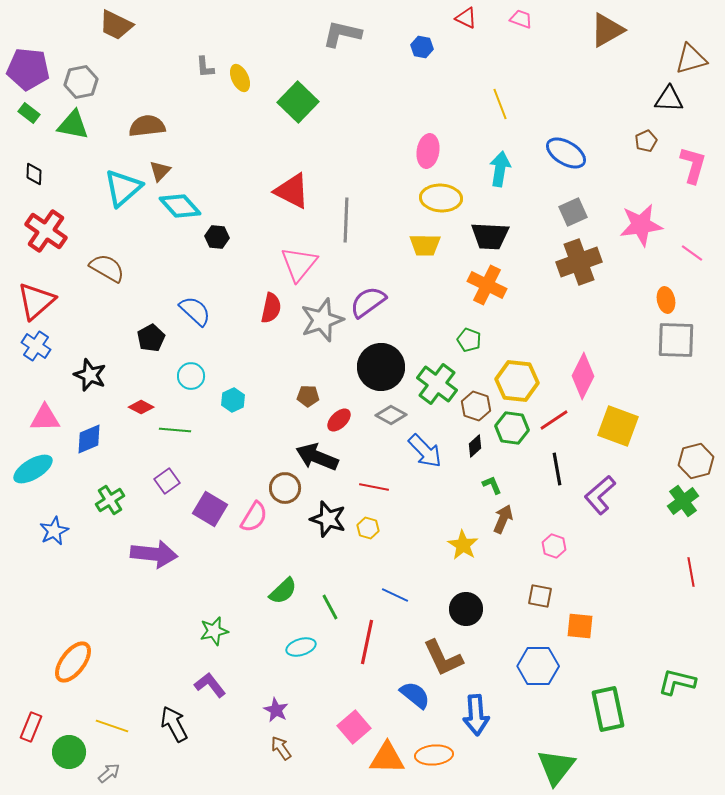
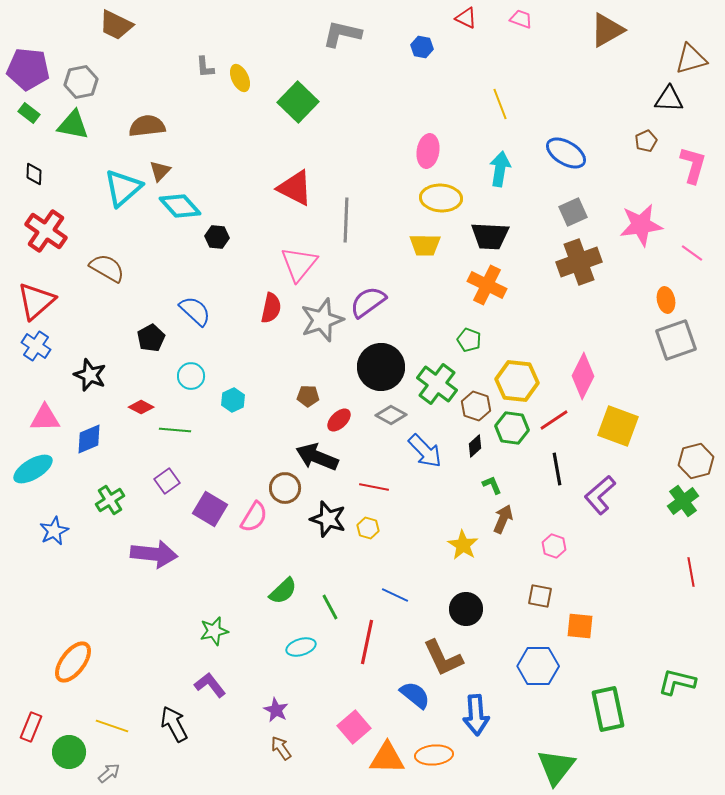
red triangle at (292, 191): moved 3 px right, 3 px up
gray square at (676, 340): rotated 21 degrees counterclockwise
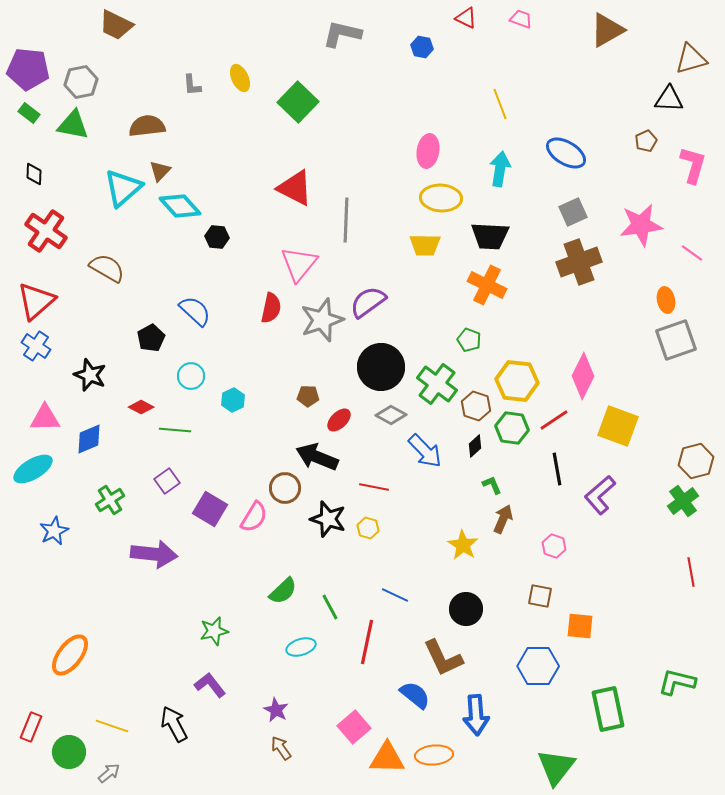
gray L-shape at (205, 67): moved 13 px left, 18 px down
orange ellipse at (73, 662): moved 3 px left, 7 px up
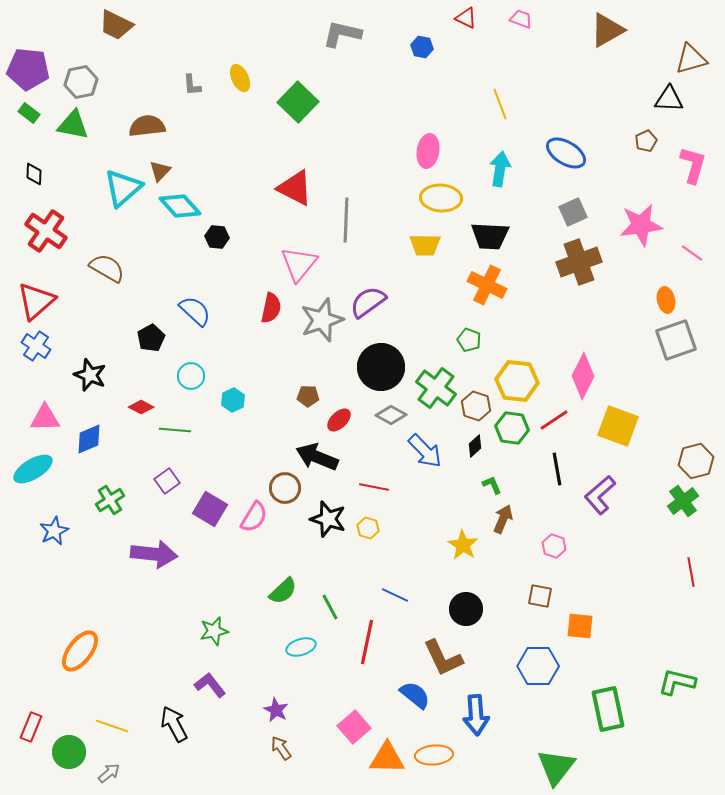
green cross at (437, 384): moved 1 px left, 4 px down
orange ellipse at (70, 655): moved 10 px right, 4 px up
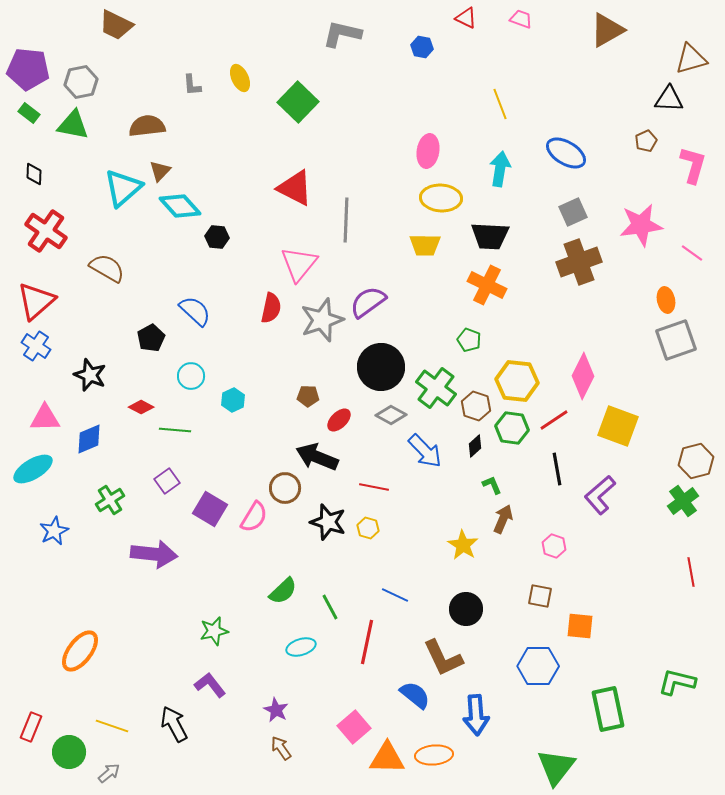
black star at (328, 519): moved 3 px down
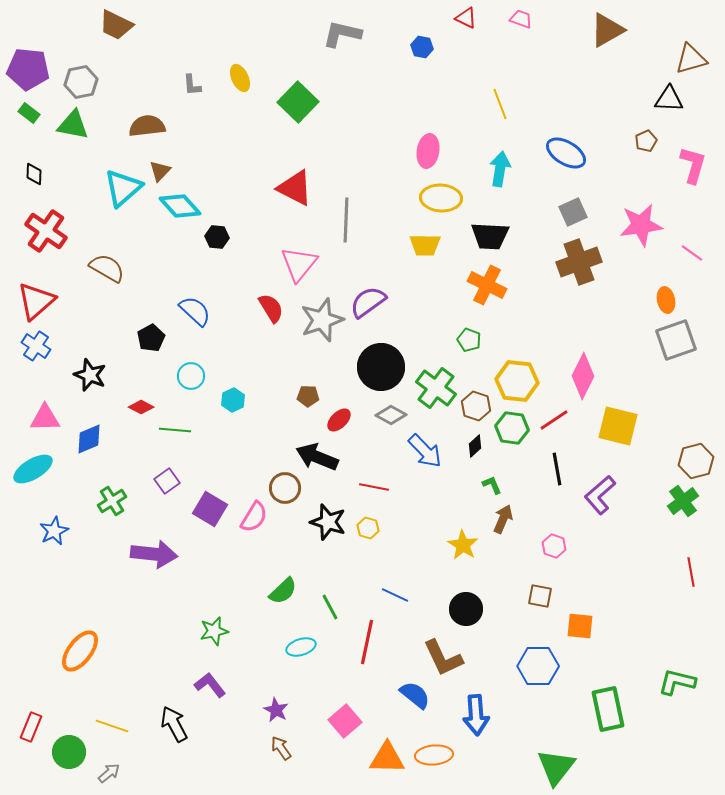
red semicircle at (271, 308): rotated 44 degrees counterclockwise
yellow square at (618, 426): rotated 6 degrees counterclockwise
green cross at (110, 500): moved 2 px right, 1 px down
pink square at (354, 727): moved 9 px left, 6 px up
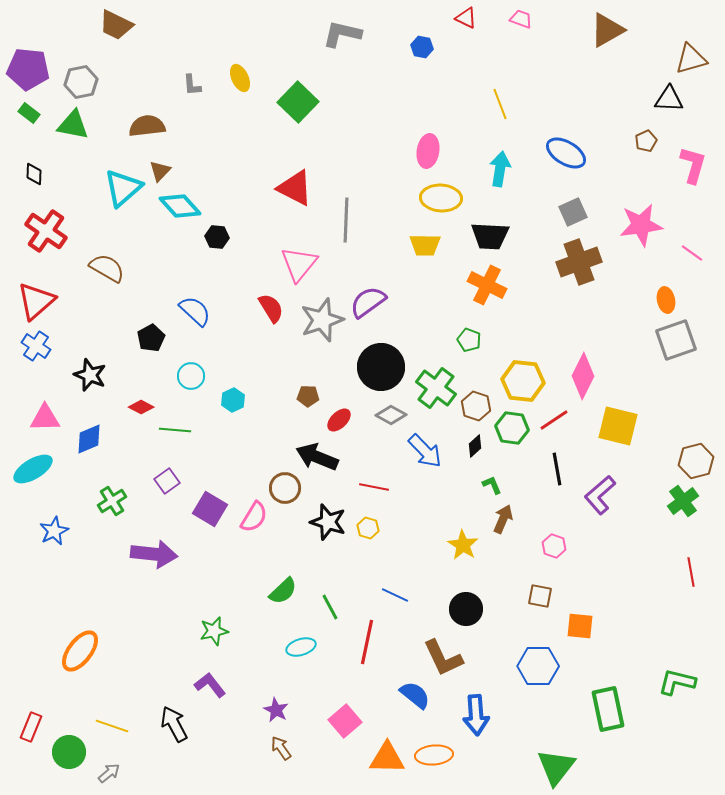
yellow hexagon at (517, 381): moved 6 px right
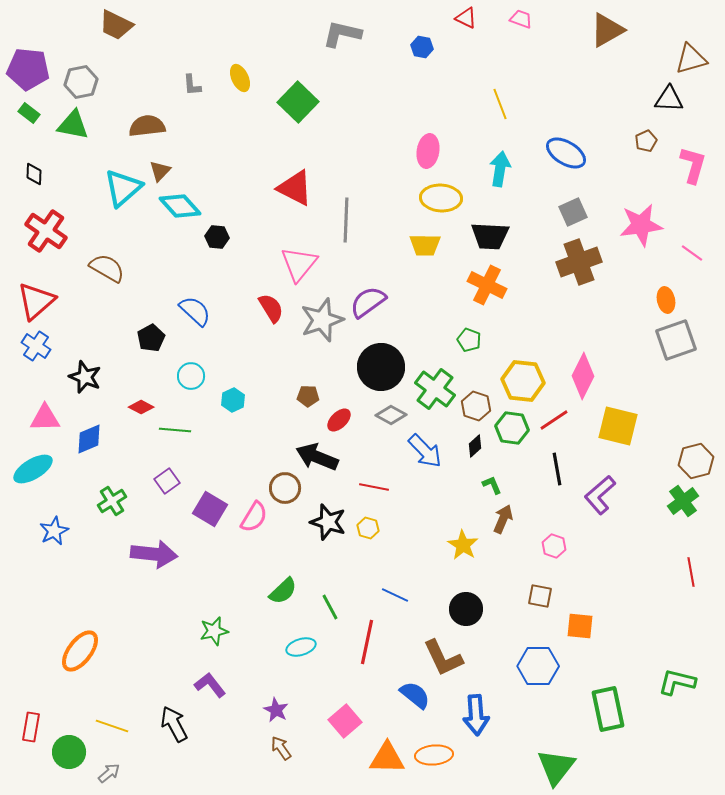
black star at (90, 375): moved 5 px left, 2 px down
green cross at (436, 388): moved 1 px left, 1 px down
red rectangle at (31, 727): rotated 12 degrees counterclockwise
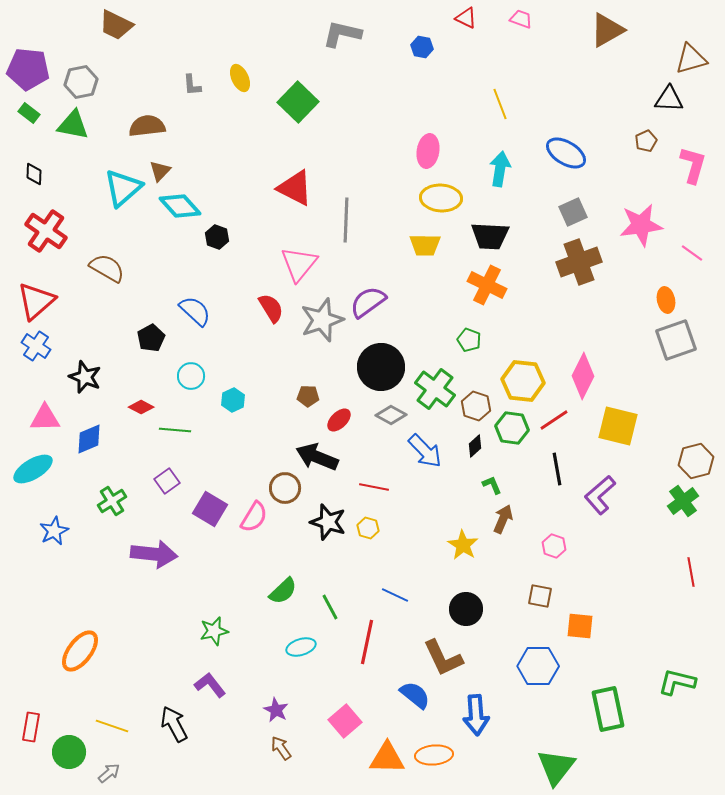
black hexagon at (217, 237): rotated 15 degrees clockwise
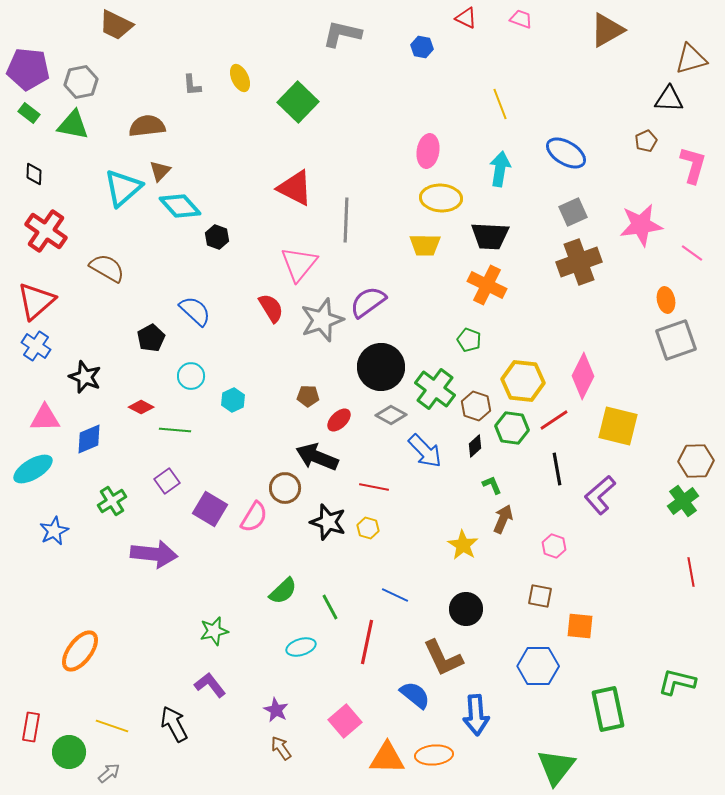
brown hexagon at (696, 461): rotated 12 degrees clockwise
